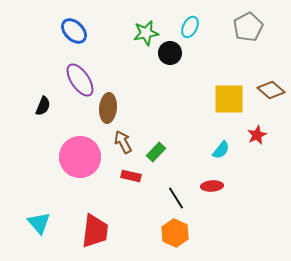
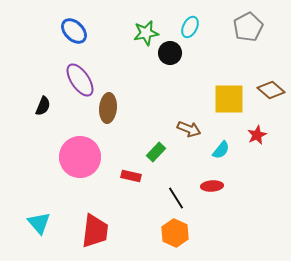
brown arrow: moved 66 px right, 13 px up; rotated 140 degrees clockwise
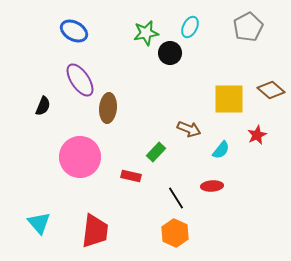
blue ellipse: rotated 16 degrees counterclockwise
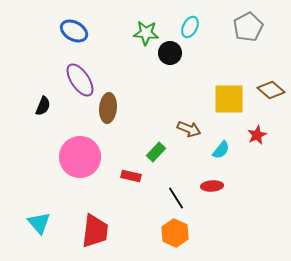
green star: rotated 15 degrees clockwise
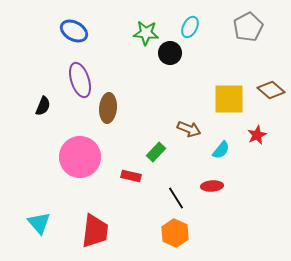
purple ellipse: rotated 16 degrees clockwise
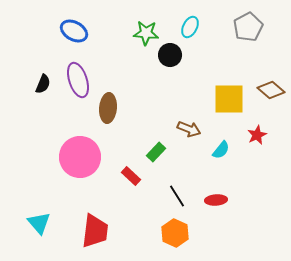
black circle: moved 2 px down
purple ellipse: moved 2 px left
black semicircle: moved 22 px up
red rectangle: rotated 30 degrees clockwise
red ellipse: moved 4 px right, 14 px down
black line: moved 1 px right, 2 px up
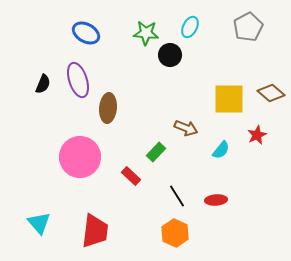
blue ellipse: moved 12 px right, 2 px down
brown diamond: moved 3 px down
brown arrow: moved 3 px left, 1 px up
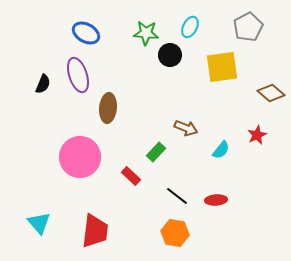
purple ellipse: moved 5 px up
yellow square: moved 7 px left, 32 px up; rotated 8 degrees counterclockwise
black line: rotated 20 degrees counterclockwise
orange hexagon: rotated 16 degrees counterclockwise
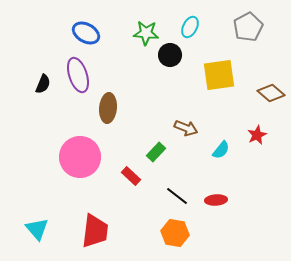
yellow square: moved 3 px left, 8 px down
cyan triangle: moved 2 px left, 6 px down
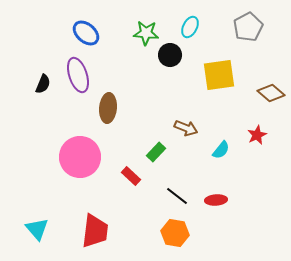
blue ellipse: rotated 12 degrees clockwise
